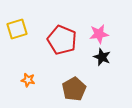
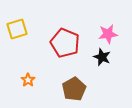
pink star: moved 9 px right
red pentagon: moved 3 px right, 3 px down
orange star: rotated 24 degrees clockwise
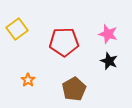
yellow square: rotated 20 degrees counterclockwise
pink star: rotated 24 degrees clockwise
red pentagon: moved 1 px left, 1 px up; rotated 24 degrees counterclockwise
black star: moved 7 px right, 4 px down
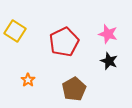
yellow square: moved 2 px left, 2 px down; rotated 20 degrees counterclockwise
red pentagon: rotated 24 degrees counterclockwise
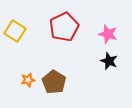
red pentagon: moved 15 px up
orange star: rotated 24 degrees clockwise
brown pentagon: moved 20 px left, 7 px up; rotated 10 degrees counterclockwise
